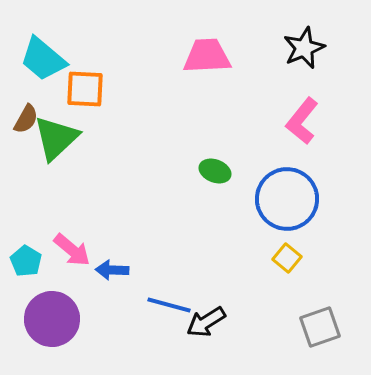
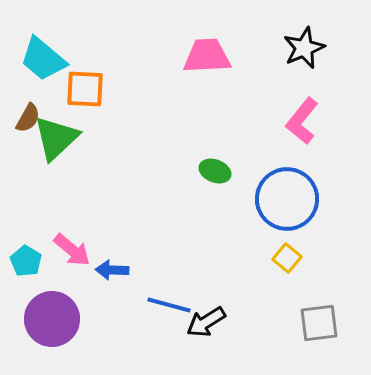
brown semicircle: moved 2 px right, 1 px up
gray square: moved 1 px left, 4 px up; rotated 12 degrees clockwise
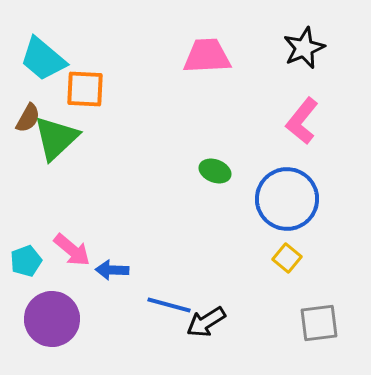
cyan pentagon: rotated 20 degrees clockwise
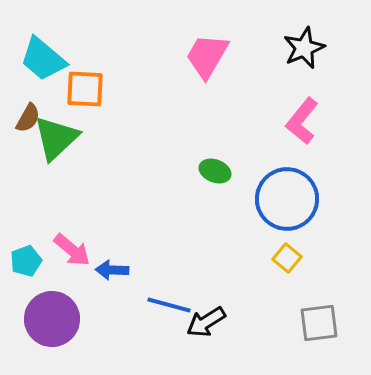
pink trapezoid: rotated 57 degrees counterclockwise
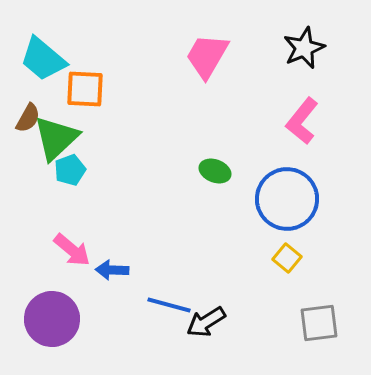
cyan pentagon: moved 44 px right, 91 px up
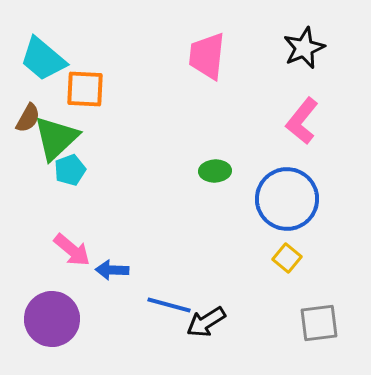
pink trapezoid: rotated 24 degrees counterclockwise
green ellipse: rotated 24 degrees counterclockwise
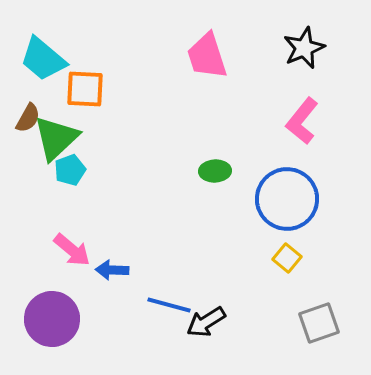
pink trapezoid: rotated 24 degrees counterclockwise
gray square: rotated 12 degrees counterclockwise
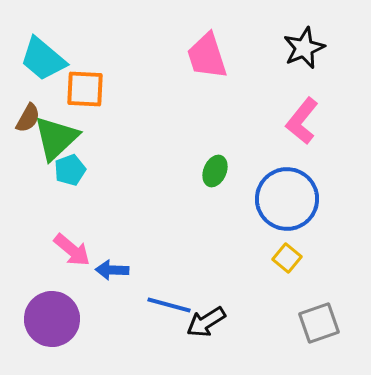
green ellipse: rotated 64 degrees counterclockwise
